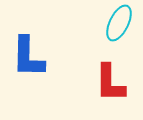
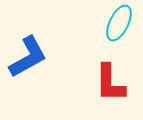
blue L-shape: rotated 120 degrees counterclockwise
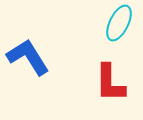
blue L-shape: rotated 93 degrees counterclockwise
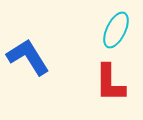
cyan ellipse: moved 3 px left, 7 px down
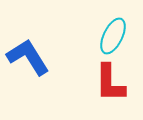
cyan ellipse: moved 3 px left, 6 px down
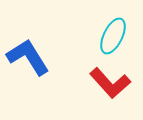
red L-shape: rotated 42 degrees counterclockwise
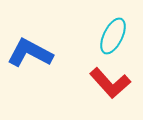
blue L-shape: moved 2 px right, 4 px up; rotated 30 degrees counterclockwise
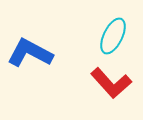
red L-shape: moved 1 px right
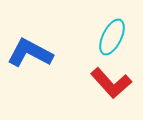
cyan ellipse: moved 1 px left, 1 px down
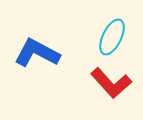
blue L-shape: moved 7 px right
